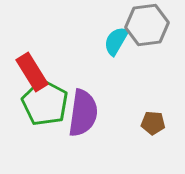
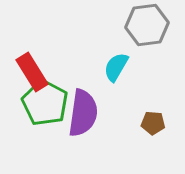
cyan semicircle: moved 26 px down
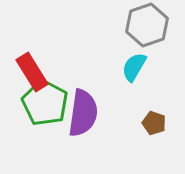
gray hexagon: rotated 12 degrees counterclockwise
cyan semicircle: moved 18 px right
brown pentagon: moved 1 px right; rotated 15 degrees clockwise
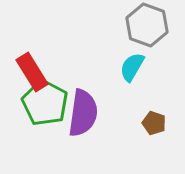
gray hexagon: rotated 21 degrees counterclockwise
cyan semicircle: moved 2 px left
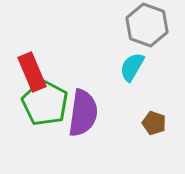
red rectangle: rotated 9 degrees clockwise
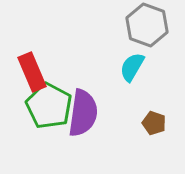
green pentagon: moved 4 px right, 3 px down
